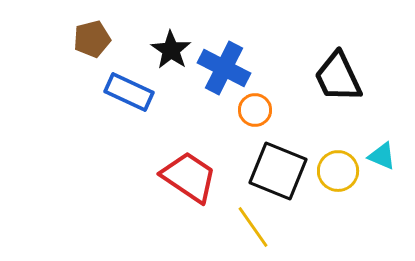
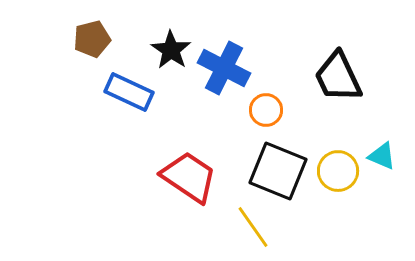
orange circle: moved 11 px right
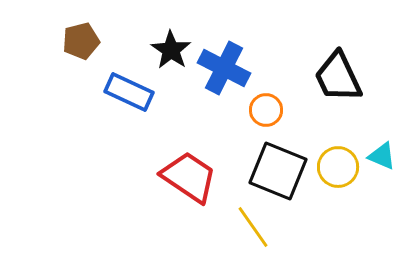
brown pentagon: moved 11 px left, 2 px down
yellow circle: moved 4 px up
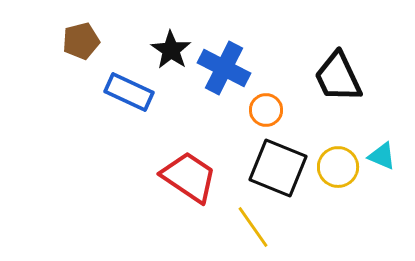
black square: moved 3 px up
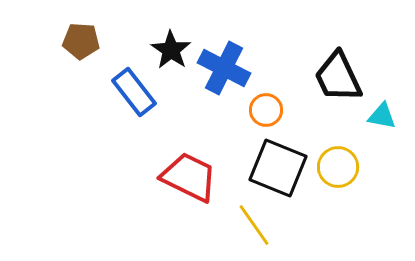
brown pentagon: rotated 18 degrees clockwise
blue rectangle: moved 5 px right; rotated 27 degrees clockwise
cyan triangle: moved 40 px up; rotated 12 degrees counterclockwise
red trapezoid: rotated 8 degrees counterclockwise
yellow line: moved 1 px right, 2 px up
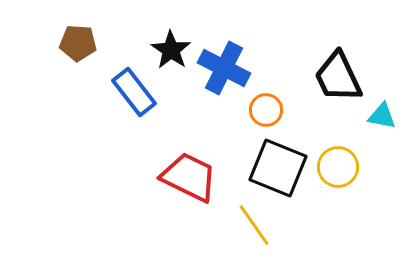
brown pentagon: moved 3 px left, 2 px down
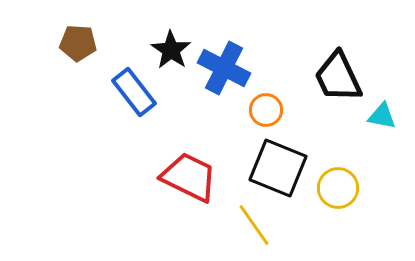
yellow circle: moved 21 px down
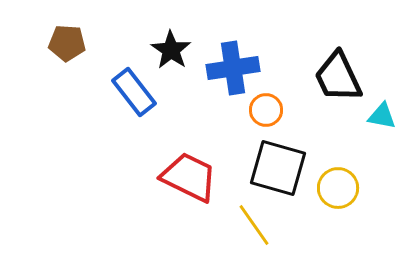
brown pentagon: moved 11 px left
blue cross: moved 9 px right; rotated 36 degrees counterclockwise
black square: rotated 6 degrees counterclockwise
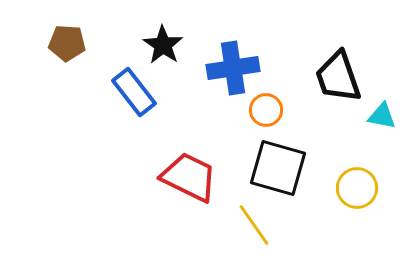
black star: moved 8 px left, 5 px up
black trapezoid: rotated 6 degrees clockwise
yellow circle: moved 19 px right
